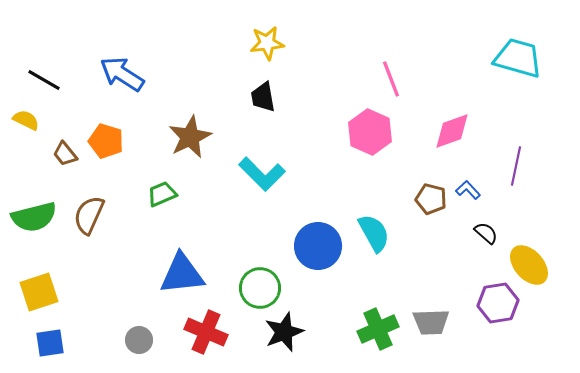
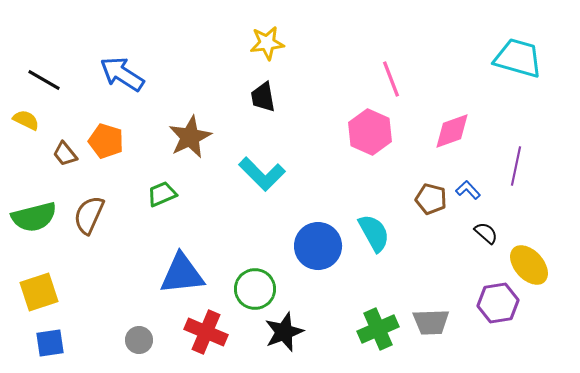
green circle: moved 5 px left, 1 px down
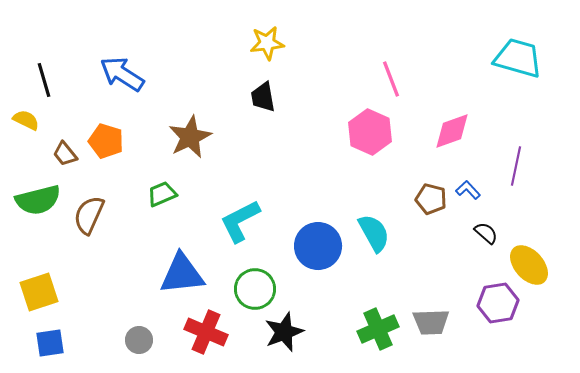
black line: rotated 44 degrees clockwise
cyan L-shape: moved 22 px left, 47 px down; rotated 108 degrees clockwise
green semicircle: moved 4 px right, 17 px up
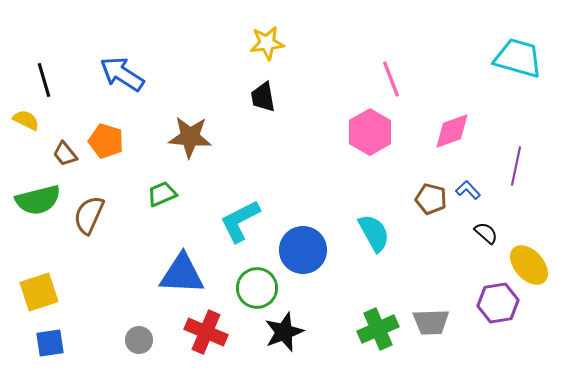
pink hexagon: rotated 6 degrees clockwise
brown star: rotated 30 degrees clockwise
blue circle: moved 15 px left, 4 px down
blue triangle: rotated 9 degrees clockwise
green circle: moved 2 px right, 1 px up
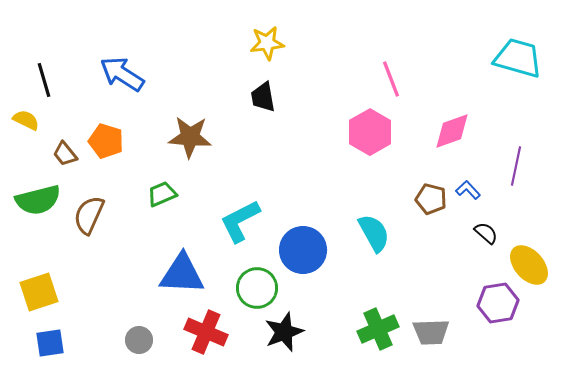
gray trapezoid: moved 10 px down
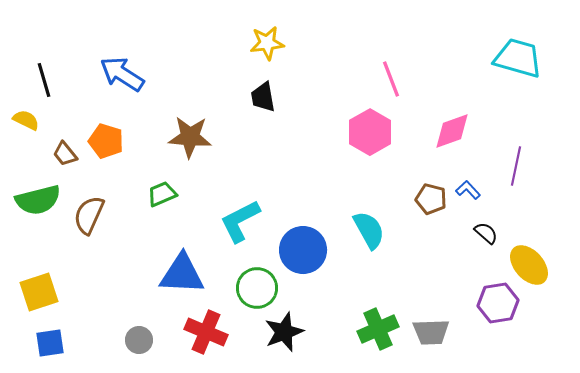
cyan semicircle: moved 5 px left, 3 px up
